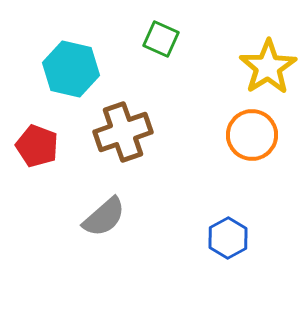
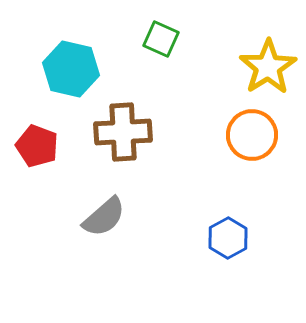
brown cross: rotated 16 degrees clockwise
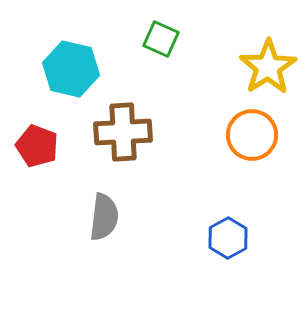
gray semicircle: rotated 42 degrees counterclockwise
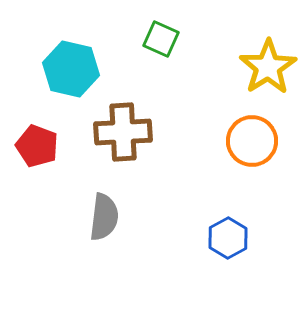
orange circle: moved 6 px down
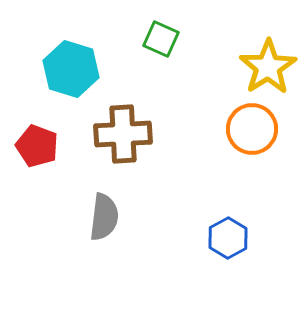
cyan hexagon: rotated 4 degrees clockwise
brown cross: moved 2 px down
orange circle: moved 12 px up
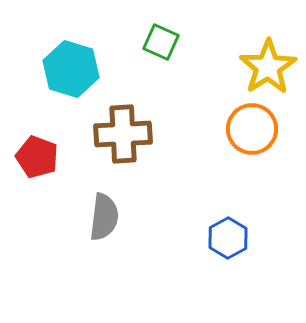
green square: moved 3 px down
red pentagon: moved 11 px down
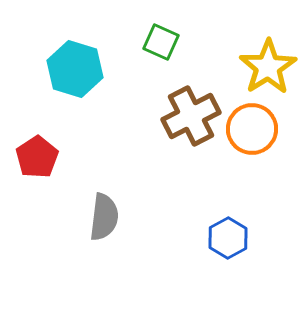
cyan hexagon: moved 4 px right
brown cross: moved 68 px right, 18 px up; rotated 24 degrees counterclockwise
red pentagon: rotated 18 degrees clockwise
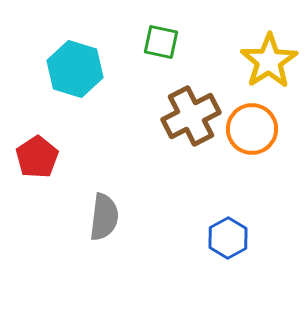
green square: rotated 12 degrees counterclockwise
yellow star: moved 1 px right, 6 px up
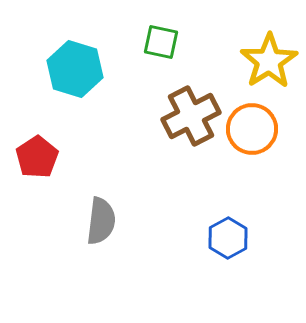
gray semicircle: moved 3 px left, 4 px down
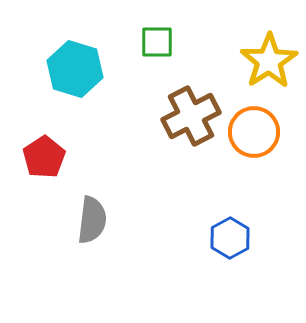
green square: moved 4 px left; rotated 12 degrees counterclockwise
orange circle: moved 2 px right, 3 px down
red pentagon: moved 7 px right
gray semicircle: moved 9 px left, 1 px up
blue hexagon: moved 2 px right
